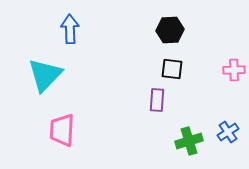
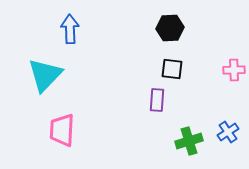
black hexagon: moved 2 px up
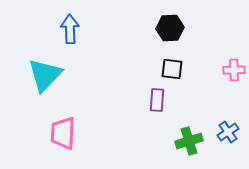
pink trapezoid: moved 1 px right, 3 px down
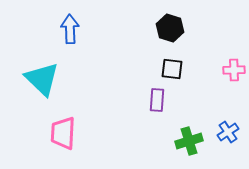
black hexagon: rotated 20 degrees clockwise
cyan triangle: moved 3 px left, 4 px down; rotated 30 degrees counterclockwise
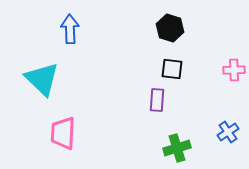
green cross: moved 12 px left, 7 px down
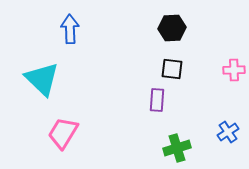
black hexagon: moved 2 px right; rotated 20 degrees counterclockwise
pink trapezoid: rotated 28 degrees clockwise
